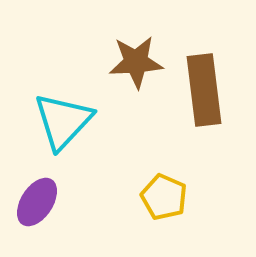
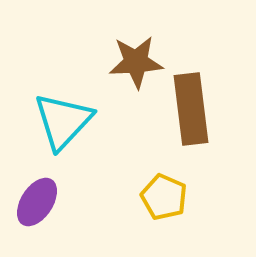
brown rectangle: moved 13 px left, 19 px down
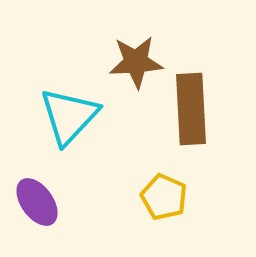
brown rectangle: rotated 4 degrees clockwise
cyan triangle: moved 6 px right, 5 px up
purple ellipse: rotated 69 degrees counterclockwise
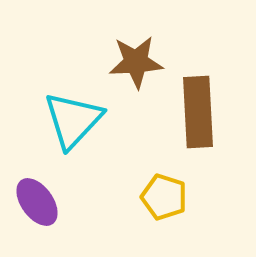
brown rectangle: moved 7 px right, 3 px down
cyan triangle: moved 4 px right, 4 px down
yellow pentagon: rotated 6 degrees counterclockwise
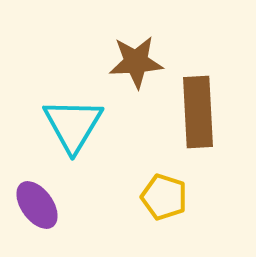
cyan triangle: moved 5 px down; rotated 12 degrees counterclockwise
purple ellipse: moved 3 px down
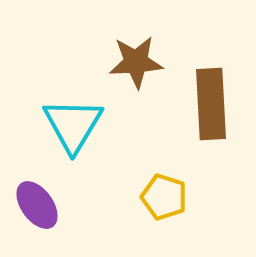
brown rectangle: moved 13 px right, 8 px up
